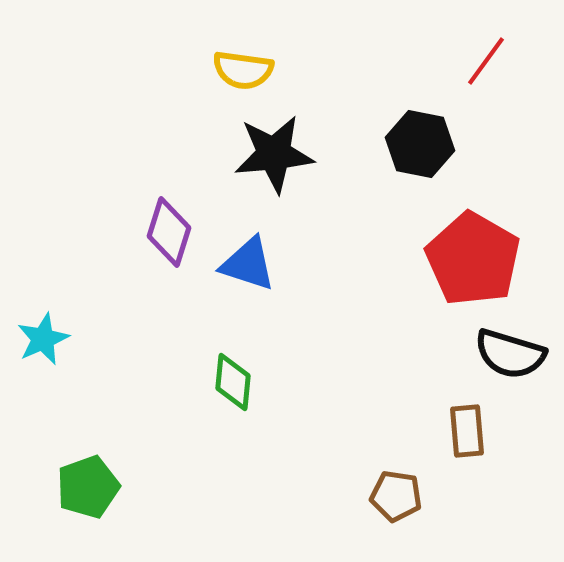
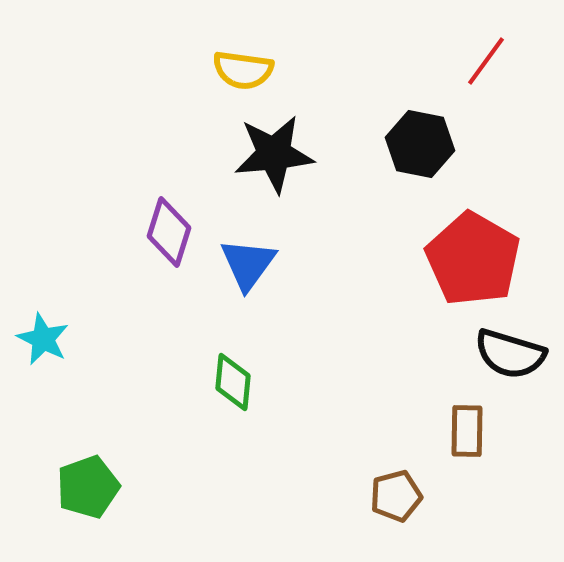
blue triangle: rotated 48 degrees clockwise
cyan star: rotated 22 degrees counterclockwise
brown rectangle: rotated 6 degrees clockwise
brown pentagon: rotated 24 degrees counterclockwise
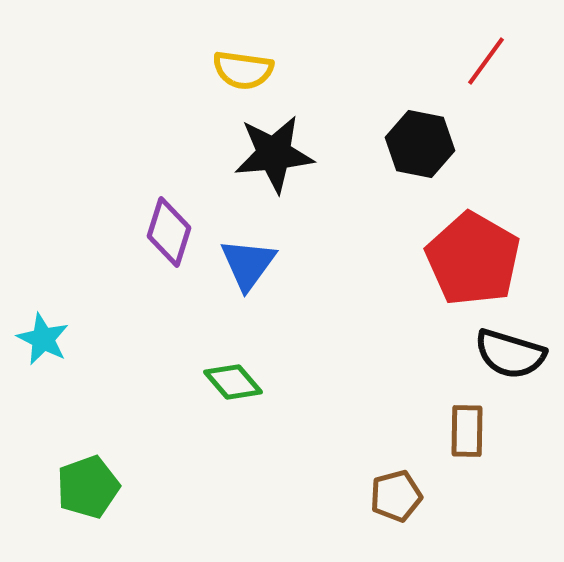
green diamond: rotated 46 degrees counterclockwise
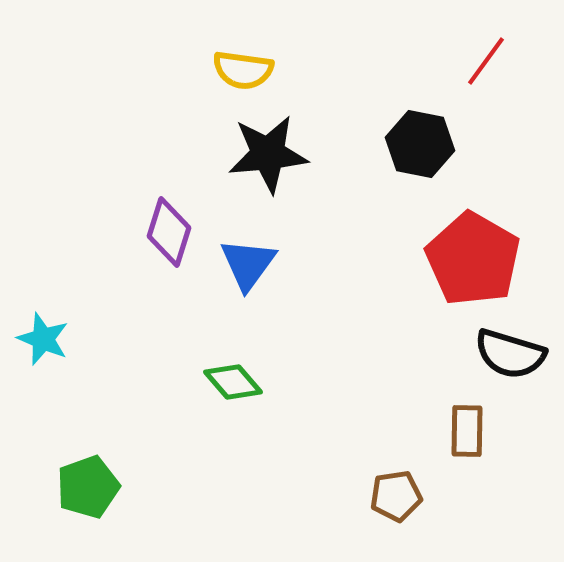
black star: moved 6 px left
cyan star: rotated 4 degrees counterclockwise
brown pentagon: rotated 6 degrees clockwise
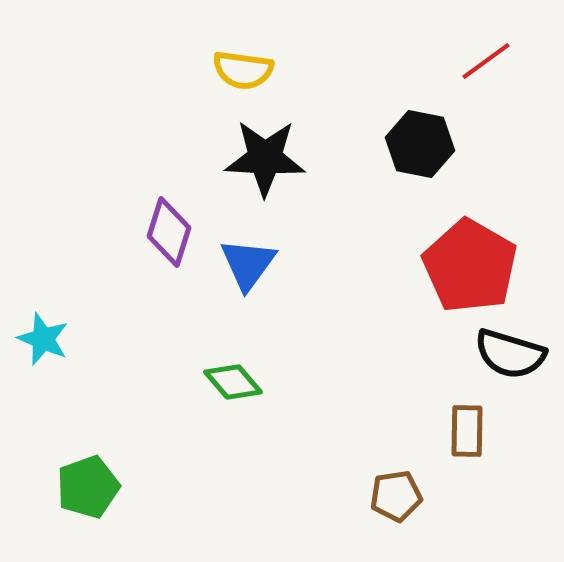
red line: rotated 18 degrees clockwise
black star: moved 3 px left, 4 px down; rotated 8 degrees clockwise
red pentagon: moved 3 px left, 7 px down
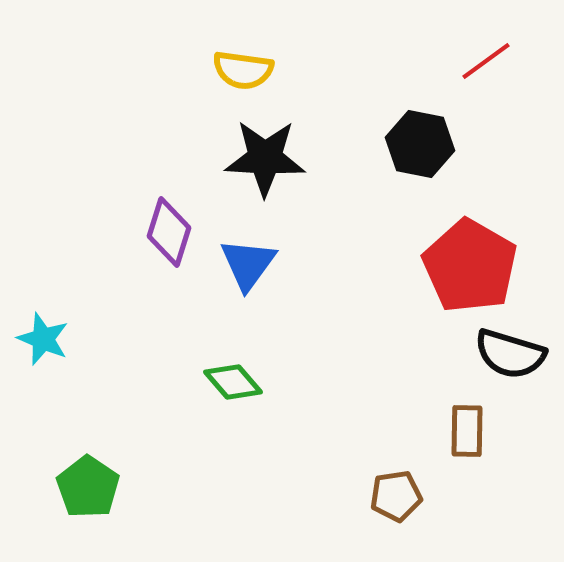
green pentagon: rotated 18 degrees counterclockwise
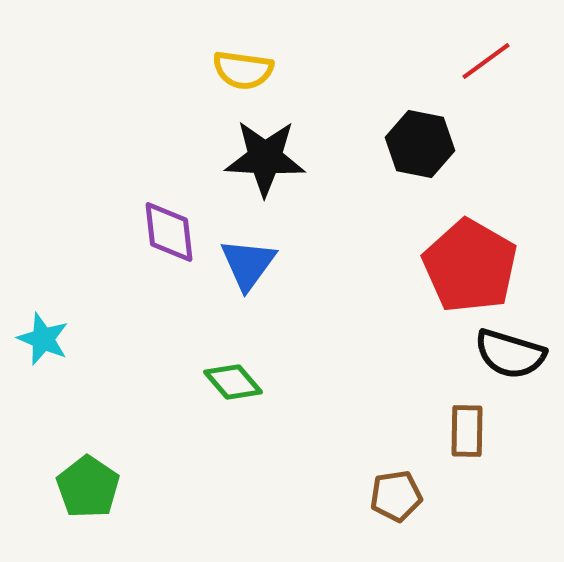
purple diamond: rotated 24 degrees counterclockwise
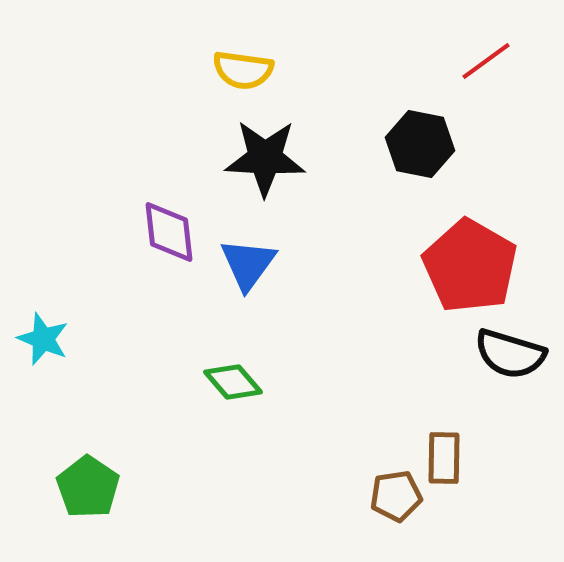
brown rectangle: moved 23 px left, 27 px down
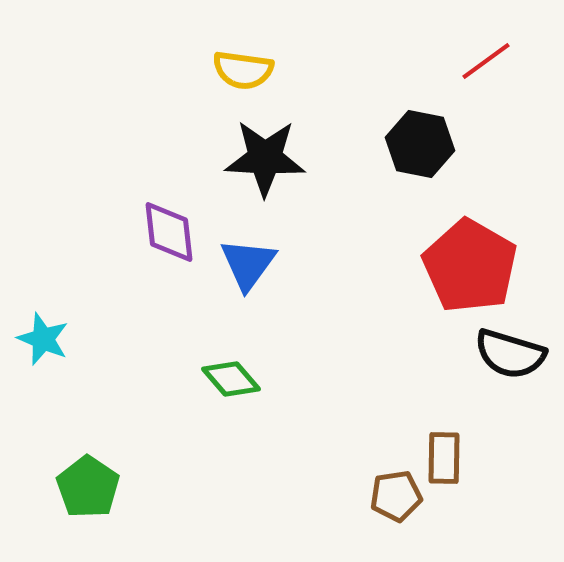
green diamond: moved 2 px left, 3 px up
